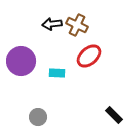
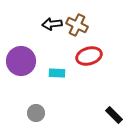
red ellipse: rotated 25 degrees clockwise
gray circle: moved 2 px left, 4 px up
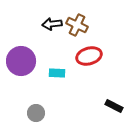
black rectangle: moved 9 px up; rotated 18 degrees counterclockwise
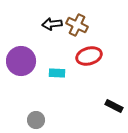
gray circle: moved 7 px down
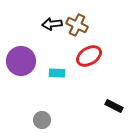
red ellipse: rotated 15 degrees counterclockwise
gray circle: moved 6 px right
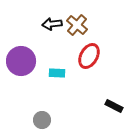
brown cross: rotated 15 degrees clockwise
red ellipse: rotated 30 degrees counterclockwise
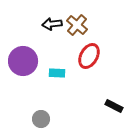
purple circle: moved 2 px right
gray circle: moved 1 px left, 1 px up
